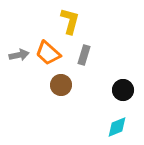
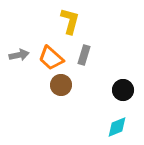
orange trapezoid: moved 3 px right, 5 px down
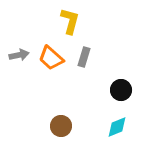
gray rectangle: moved 2 px down
brown circle: moved 41 px down
black circle: moved 2 px left
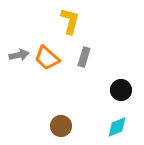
orange trapezoid: moved 4 px left
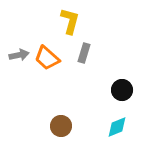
gray rectangle: moved 4 px up
black circle: moved 1 px right
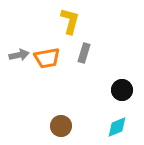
orange trapezoid: rotated 52 degrees counterclockwise
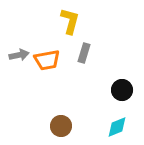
orange trapezoid: moved 2 px down
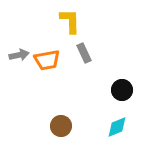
yellow L-shape: rotated 16 degrees counterclockwise
gray rectangle: rotated 42 degrees counterclockwise
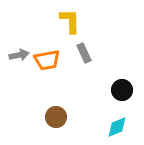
brown circle: moved 5 px left, 9 px up
